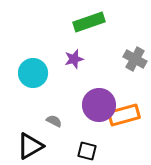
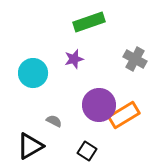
orange rectangle: rotated 16 degrees counterclockwise
black square: rotated 18 degrees clockwise
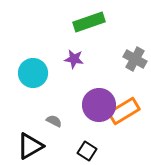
purple star: rotated 24 degrees clockwise
orange rectangle: moved 4 px up
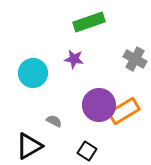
black triangle: moved 1 px left
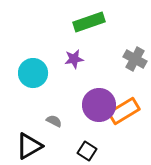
purple star: rotated 18 degrees counterclockwise
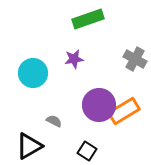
green rectangle: moved 1 px left, 3 px up
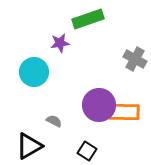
purple star: moved 14 px left, 16 px up
cyan circle: moved 1 px right, 1 px up
orange rectangle: moved 1 px down; rotated 32 degrees clockwise
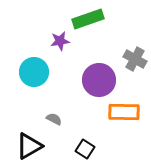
purple star: moved 2 px up
purple circle: moved 25 px up
gray semicircle: moved 2 px up
black square: moved 2 px left, 2 px up
